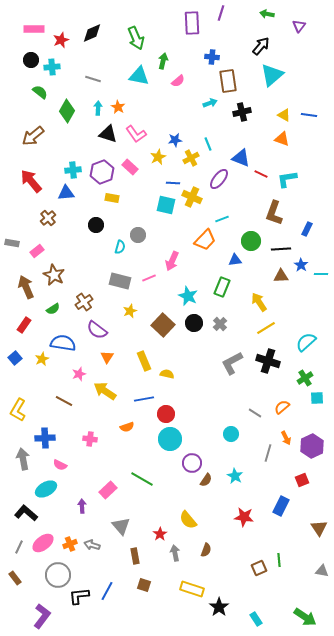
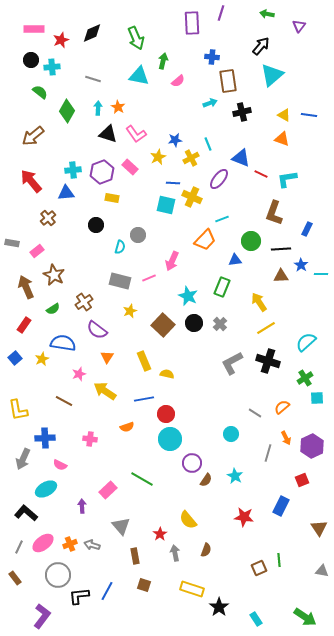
yellow L-shape at (18, 410): rotated 40 degrees counterclockwise
gray arrow at (23, 459): rotated 145 degrees counterclockwise
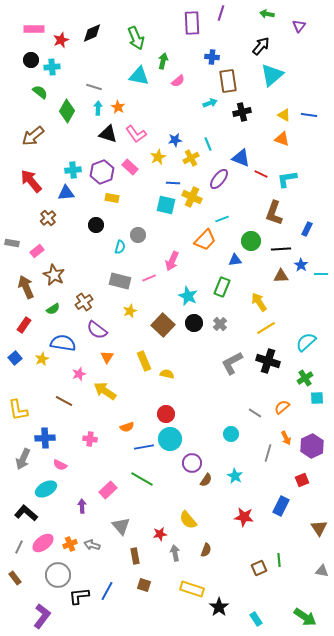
gray line at (93, 79): moved 1 px right, 8 px down
blue line at (144, 399): moved 48 px down
red star at (160, 534): rotated 24 degrees clockwise
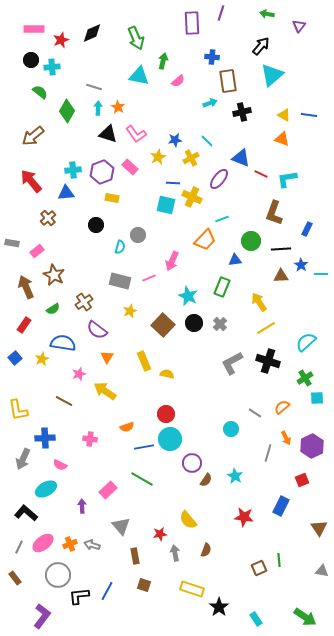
cyan line at (208, 144): moved 1 px left, 3 px up; rotated 24 degrees counterclockwise
cyan circle at (231, 434): moved 5 px up
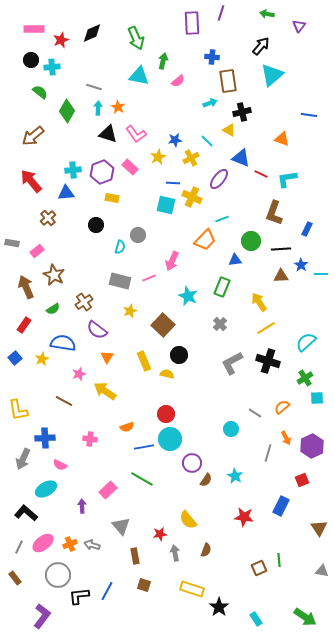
yellow triangle at (284, 115): moved 55 px left, 15 px down
black circle at (194, 323): moved 15 px left, 32 px down
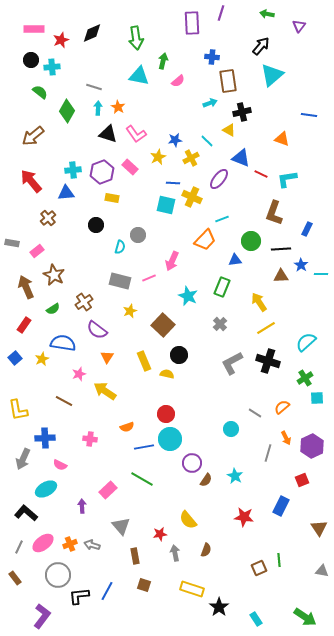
green arrow at (136, 38): rotated 15 degrees clockwise
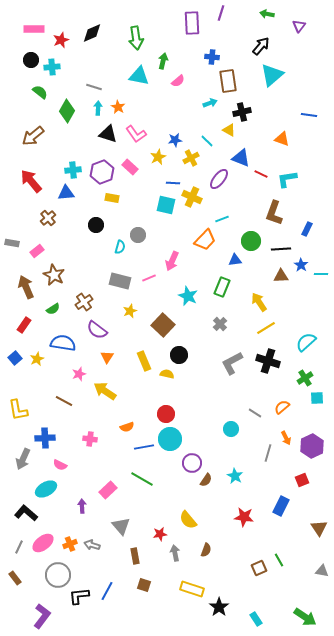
yellow star at (42, 359): moved 5 px left
green line at (279, 560): rotated 24 degrees counterclockwise
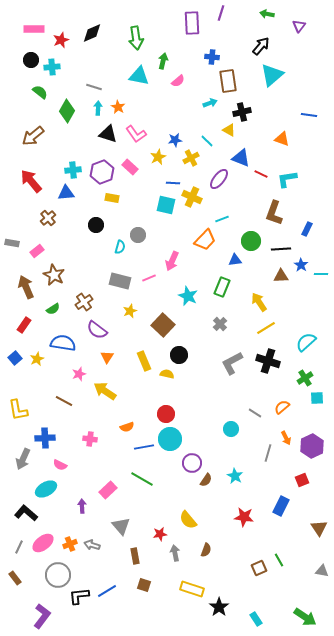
blue line at (107, 591): rotated 30 degrees clockwise
